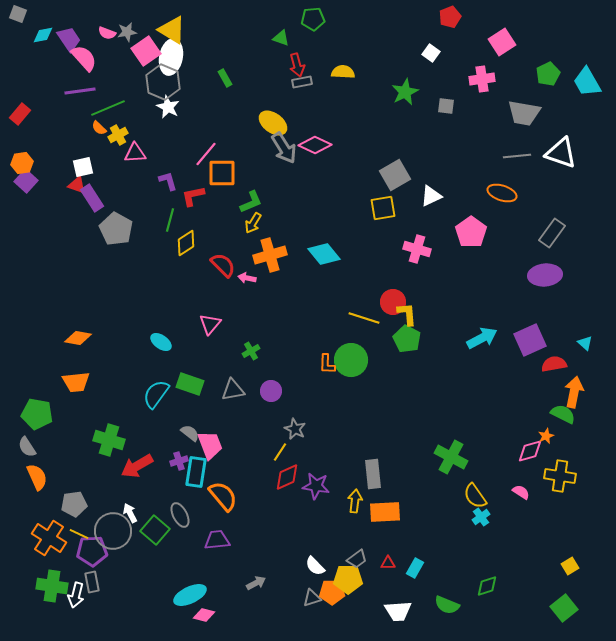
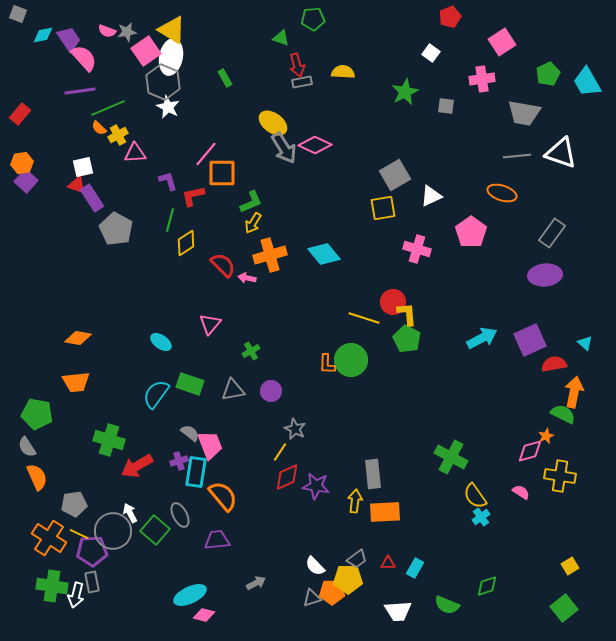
pink semicircle at (107, 33): moved 2 px up
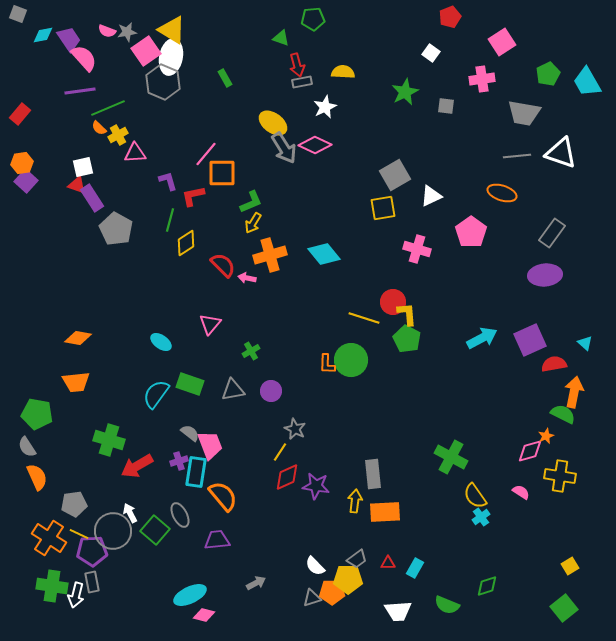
white star at (168, 107): moved 157 px right; rotated 20 degrees clockwise
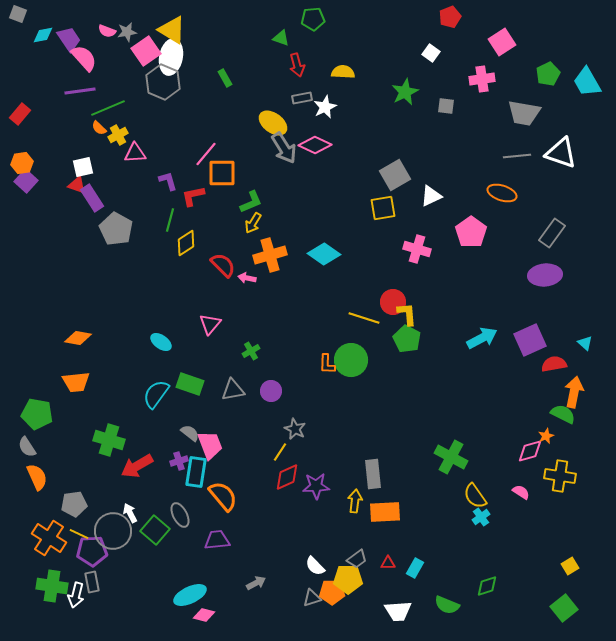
gray rectangle at (302, 82): moved 16 px down
cyan diamond at (324, 254): rotated 16 degrees counterclockwise
purple star at (316, 486): rotated 12 degrees counterclockwise
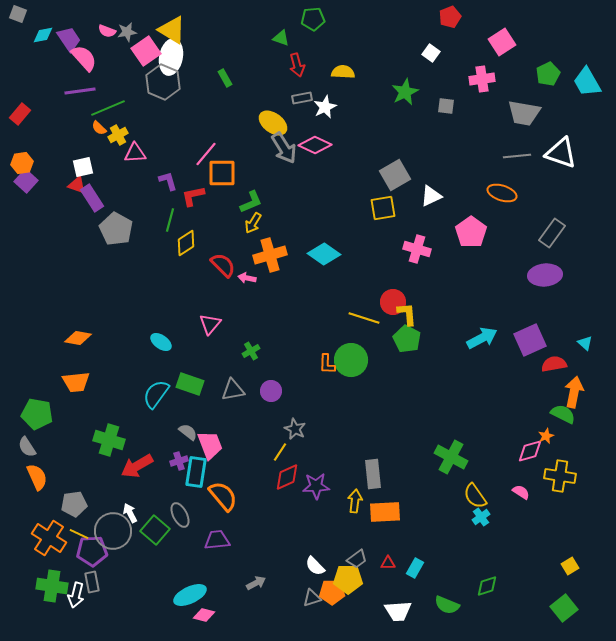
gray semicircle at (190, 433): moved 2 px left, 1 px up
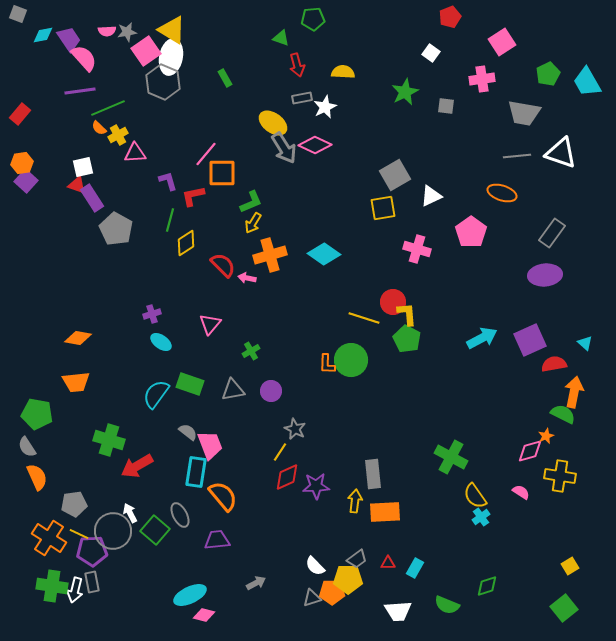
pink semicircle at (107, 31): rotated 24 degrees counterclockwise
purple cross at (179, 461): moved 27 px left, 147 px up
white arrow at (76, 595): moved 1 px left, 5 px up
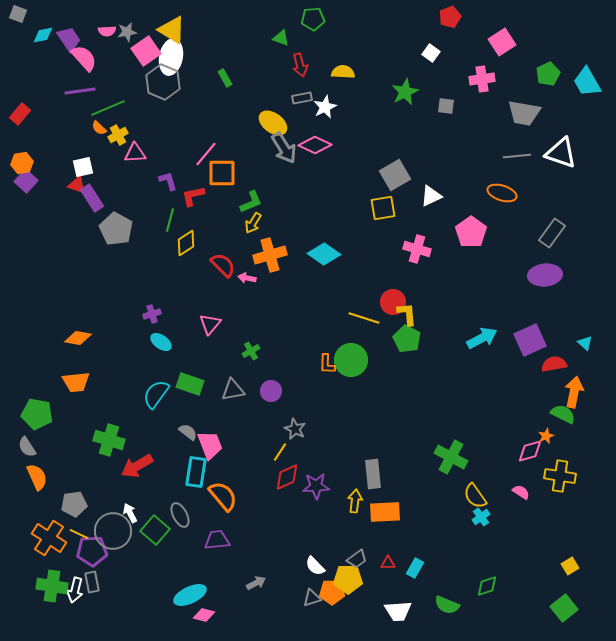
red arrow at (297, 65): moved 3 px right
